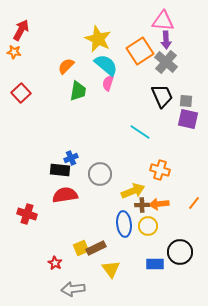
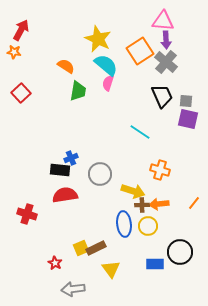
orange semicircle: rotated 78 degrees clockwise
yellow arrow: rotated 40 degrees clockwise
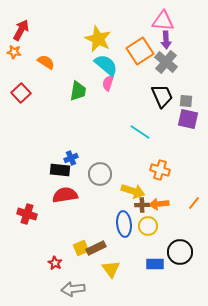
orange semicircle: moved 20 px left, 4 px up
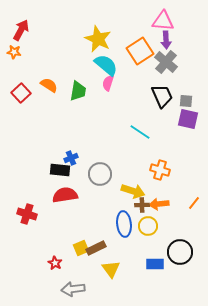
orange semicircle: moved 3 px right, 23 px down
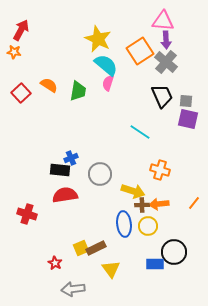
black circle: moved 6 px left
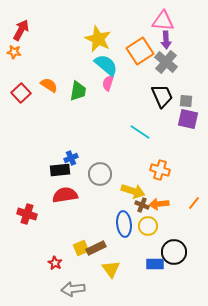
black rectangle: rotated 12 degrees counterclockwise
brown cross: rotated 24 degrees clockwise
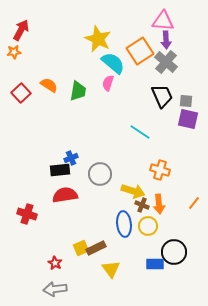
orange star: rotated 16 degrees counterclockwise
cyan semicircle: moved 7 px right, 2 px up
orange arrow: rotated 90 degrees counterclockwise
gray arrow: moved 18 px left
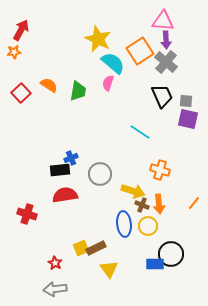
black circle: moved 3 px left, 2 px down
yellow triangle: moved 2 px left
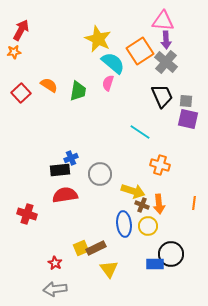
orange cross: moved 5 px up
orange line: rotated 32 degrees counterclockwise
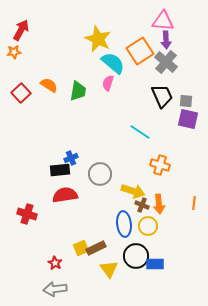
black circle: moved 35 px left, 2 px down
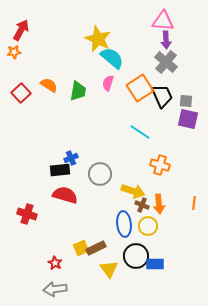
orange square: moved 37 px down
cyan semicircle: moved 1 px left, 5 px up
red semicircle: rotated 25 degrees clockwise
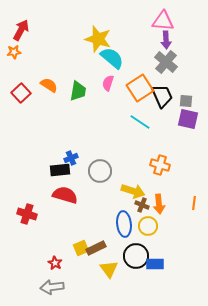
yellow star: rotated 8 degrees counterclockwise
cyan line: moved 10 px up
gray circle: moved 3 px up
gray arrow: moved 3 px left, 2 px up
